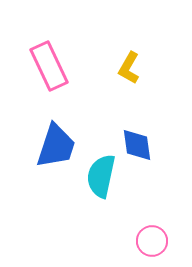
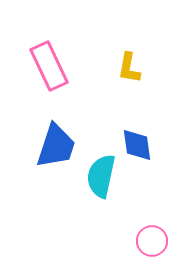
yellow L-shape: rotated 20 degrees counterclockwise
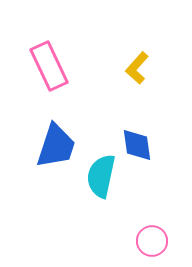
yellow L-shape: moved 8 px right; rotated 32 degrees clockwise
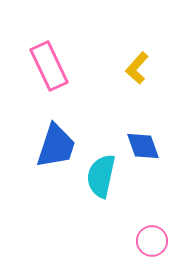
blue diamond: moved 6 px right, 1 px down; rotated 12 degrees counterclockwise
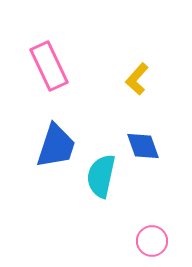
yellow L-shape: moved 11 px down
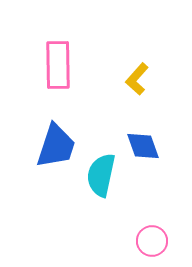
pink rectangle: moved 9 px right, 1 px up; rotated 24 degrees clockwise
cyan semicircle: moved 1 px up
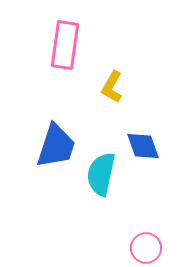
pink rectangle: moved 7 px right, 20 px up; rotated 9 degrees clockwise
yellow L-shape: moved 25 px left, 8 px down; rotated 12 degrees counterclockwise
cyan semicircle: moved 1 px up
pink circle: moved 6 px left, 7 px down
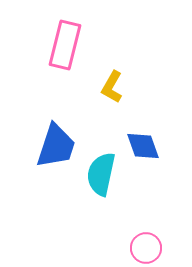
pink rectangle: rotated 6 degrees clockwise
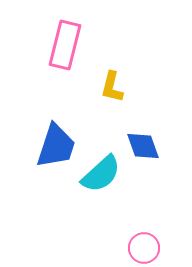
yellow L-shape: rotated 16 degrees counterclockwise
cyan semicircle: rotated 144 degrees counterclockwise
pink circle: moved 2 px left
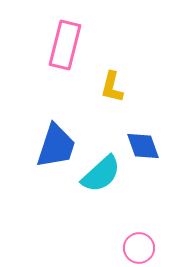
pink circle: moved 5 px left
